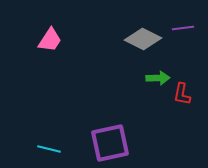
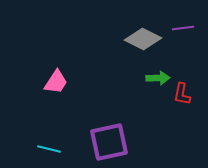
pink trapezoid: moved 6 px right, 42 px down
purple square: moved 1 px left, 1 px up
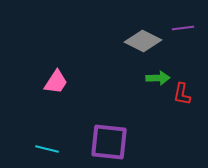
gray diamond: moved 2 px down
purple square: rotated 18 degrees clockwise
cyan line: moved 2 px left
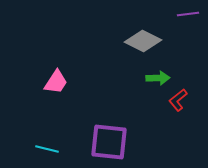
purple line: moved 5 px right, 14 px up
red L-shape: moved 4 px left, 6 px down; rotated 40 degrees clockwise
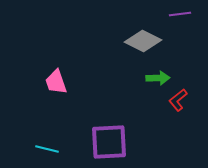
purple line: moved 8 px left
pink trapezoid: rotated 128 degrees clockwise
purple square: rotated 9 degrees counterclockwise
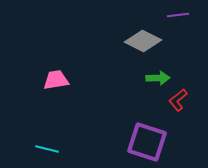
purple line: moved 2 px left, 1 px down
pink trapezoid: moved 2 px up; rotated 100 degrees clockwise
purple square: moved 38 px right; rotated 21 degrees clockwise
